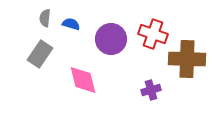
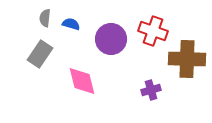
red cross: moved 3 px up
pink diamond: moved 1 px left, 1 px down
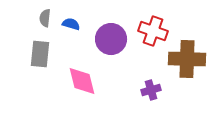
gray rectangle: rotated 28 degrees counterclockwise
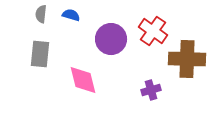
gray semicircle: moved 4 px left, 4 px up
blue semicircle: moved 9 px up
red cross: rotated 16 degrees clockwise
pink diamond: moved 1 px right, 1 px up
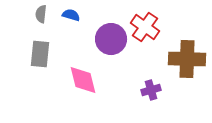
red cross: moved 8 px left, 4 px up
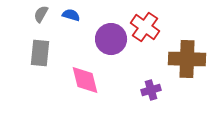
gray semicircle: rotated 24 degrees clockwise
gray rectangle: moved 1 px up
pink diamond: moved 2 px right
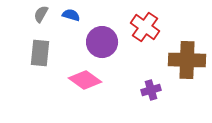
purple circle: moved 9 px left, 3 px down
brown cross: moved 1 px down
pink diamond: rotated 40 degrees counterclockwise
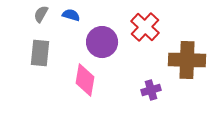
red cross: rotated 8 degrees clockwise
pink diamond: rotated 64 degrees clockwise
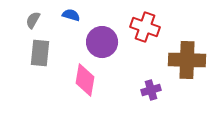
gray semicircle: moved 8 px left, 6 px down
red cross: rotated 24 degrees counterclockwise
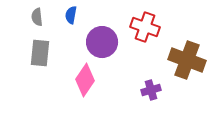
blue semicircle: rotated 96 degrees counterclockwise
gray semicircle: moved 4 px right, 3 px up; rotated 36 degrees counterclockwise
brown cross: rotated 18 degrees clockwise
pink diamond: rotated 24 degrees clockwise
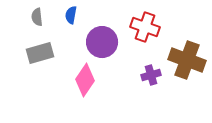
gray rectangle: rotated 68 degrees clockwise
purple cross: moved 15 px up
